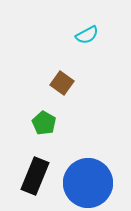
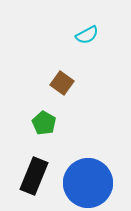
black rectangle: moved 1 px left
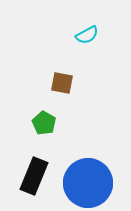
brown square: rotated 25 degrees counterclockwise
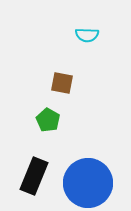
cyan semicircle: rotated 30 degrees clockwise
green pentagon: moved 4 px right, 3 px up
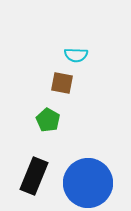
cyan semicircle: moved 11 px left, 20 px down
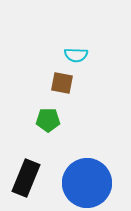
green pentagon: rotated 30 degrees counterclockwise
black rectangle: moved 8 px left, 2 px down
blue circle: moved 1 px left
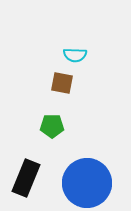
cyan semicircle: moved 1 px left
green pentagon: moved 4 px right, 6 px down
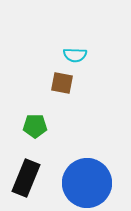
green pentagon: moved 17 px left
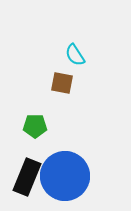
cyan semicircle: rotated 55 degrees clockwise
black rectangle: moved 1 px right, 1 px up
blue circle: moved 22 px left, 7 px up
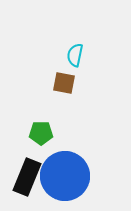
cyan semicircle: rotated 45 degrees clockwise
brown square: moved 2 px right
green pentagon: moved 6 px right, 7 px down
